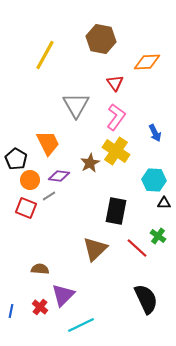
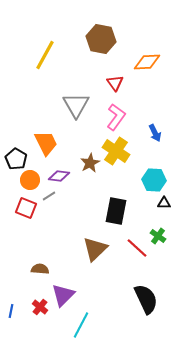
orange trapezoid: moved 2 px left
cyan line: rotated 36 degrees counterclockwise
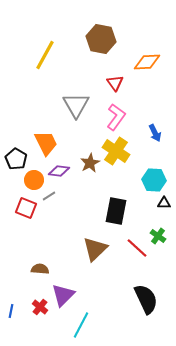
purple diamond: moved 5 px up
orange circle: moved 4 px right
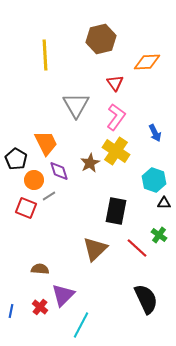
brown hexagon: rotated 24 degrees counterclockwise
yellow line: rotated 32 degrees counterclockwise
purple diamond: rotated 65 degrees clockwise
cyan hexagon: rotated 15 degrees clockwise
green cross: moved 1 px right, 1 px up
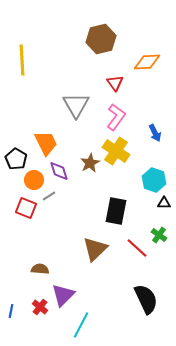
yellow line: moved 23 px left, 5 px down
